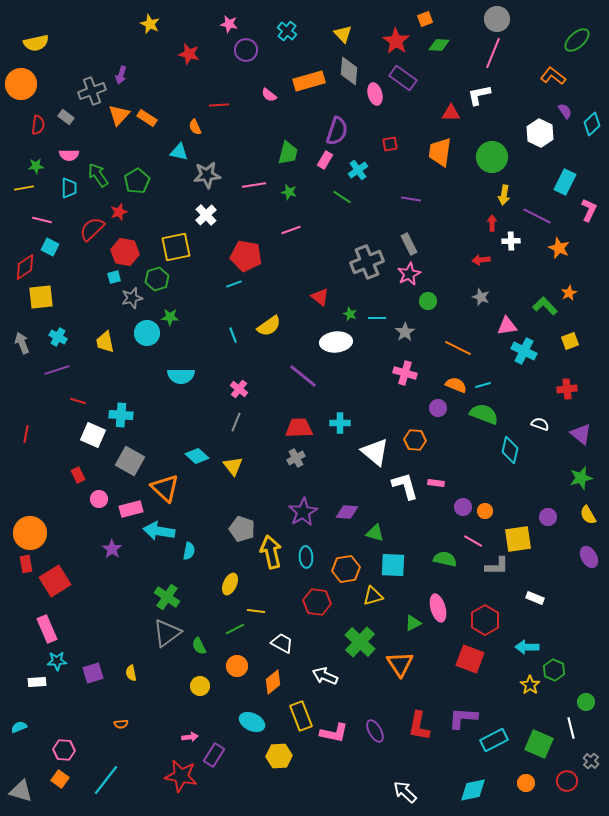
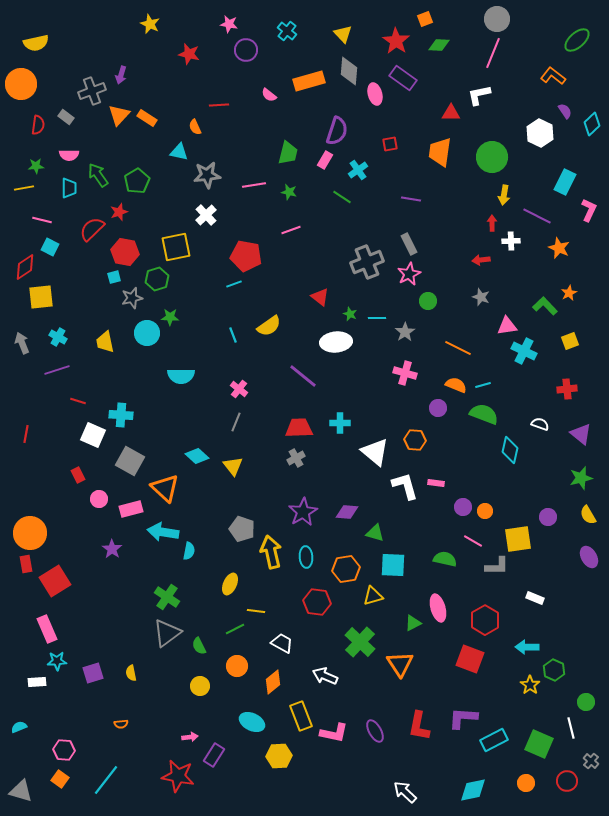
cyan arrow at (159, 531): moved 4 px right, 1 px down
red star at (181, 776): moved 3 px left
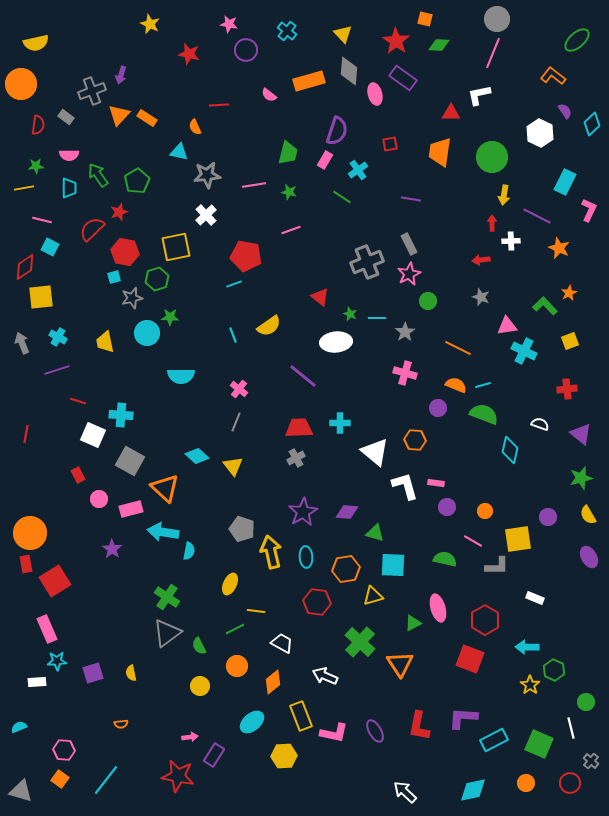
orange square at (425, 19): rotated 35 degrees clockwise
purple circle at (463, 507): moved 16 px left
cyan ellipse at (252, 722): rotated 65 degrees counterclockwise
yellow hexagon at (279, 756): moved 5 px right
red circle at (567, 781): moved 3 px right, 2 px down
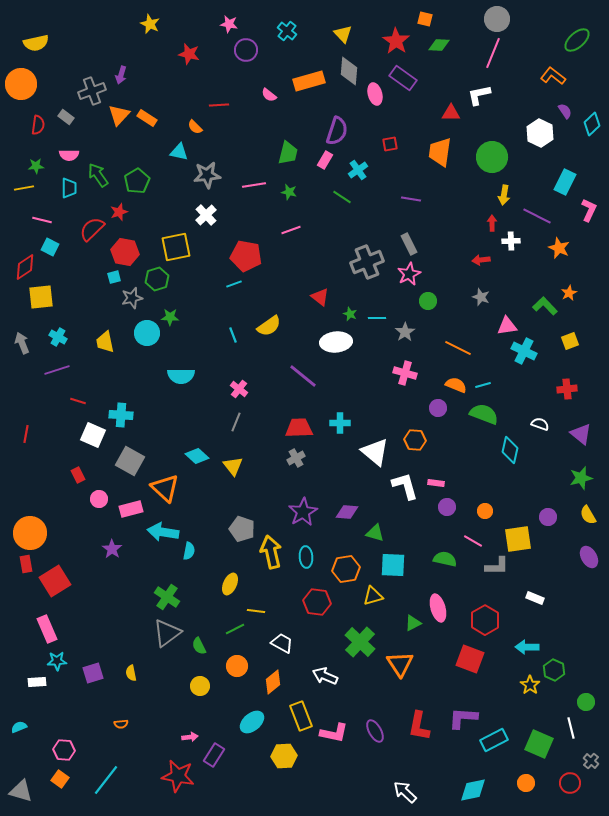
orange semicircle at (195, 127): rotated 21 degrees counterclockwise
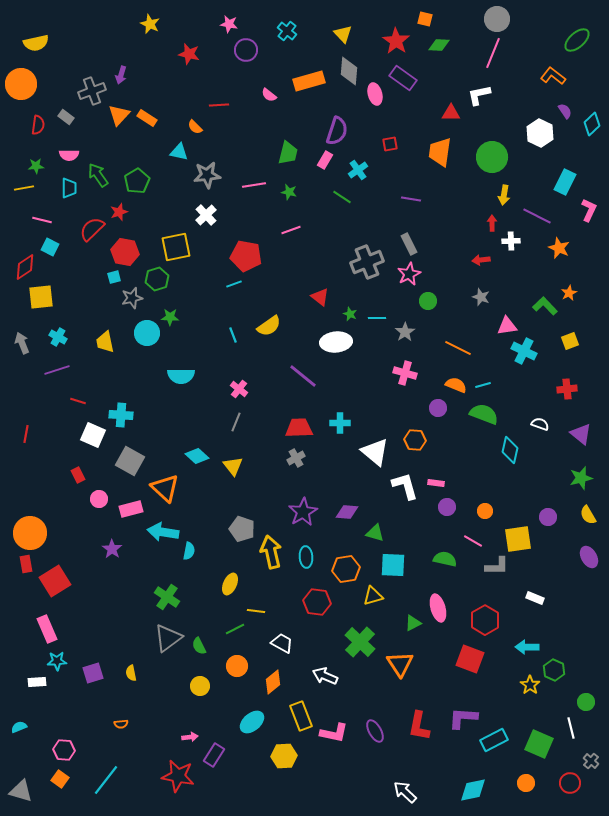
gray triangle at (167, 633): moved 1 px right, 5 px down
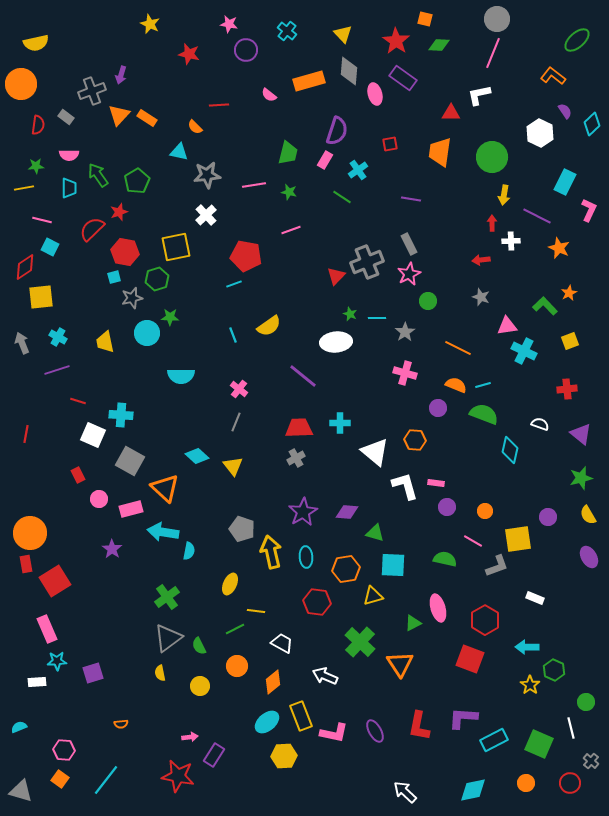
red triangle at (320, 297): moved 16 px right, 21 px up; rotated 36 degrees clockwise
gray L-shape at (497, 566): rotated 20 degrees counterclockwise
green cross at (167, 597): rotated 20 degrees clockwise
yellow semicircle at (131, 673): moved 29 px right
cyan ellipse at (252, 722): moved 15 px right
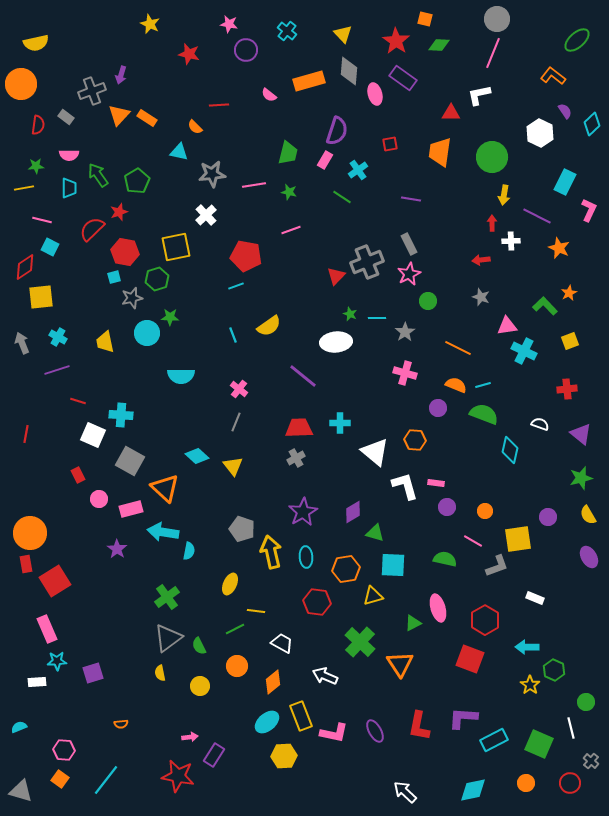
gray star at (207, 175): moved 5 px right, 1 px up
cyan line at (234, 284): moved 2 px right, 2 px down
purple diamond at (347, 512): moved 6 px right; rotated 35 degrees counterclockwise
purple star at (112, 549): moved 5 px right
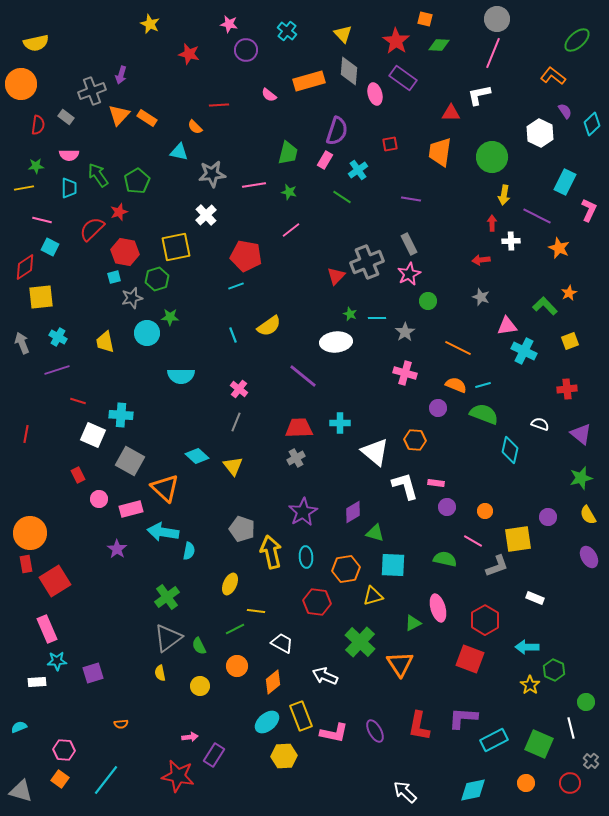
pink line at (291, 230): rotated 18 degrees counterclockwise
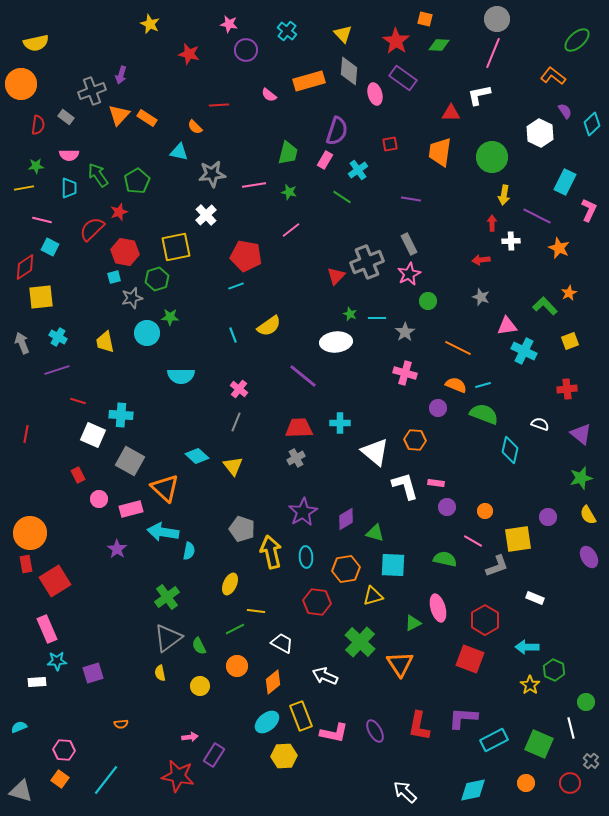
purple diamond at (353, 512): moved 7 px left, 7 px down
